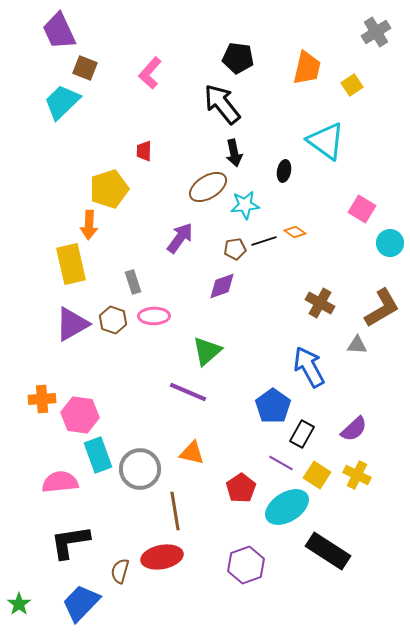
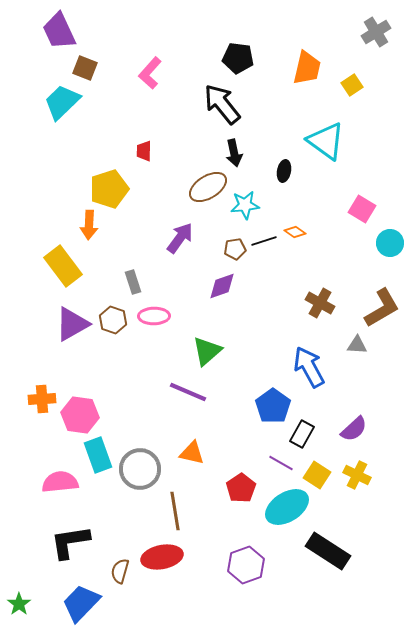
yellow rectangle at (71, 264): moved 8 px left, 2 px down; rotated 24 degrees counterclockwise
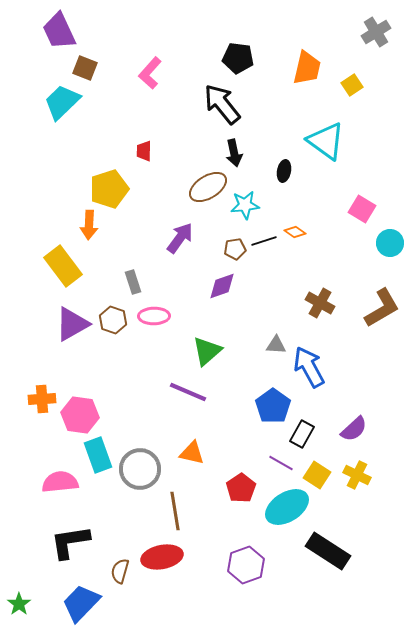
gray triangle at (357, 345): moved 81 px left
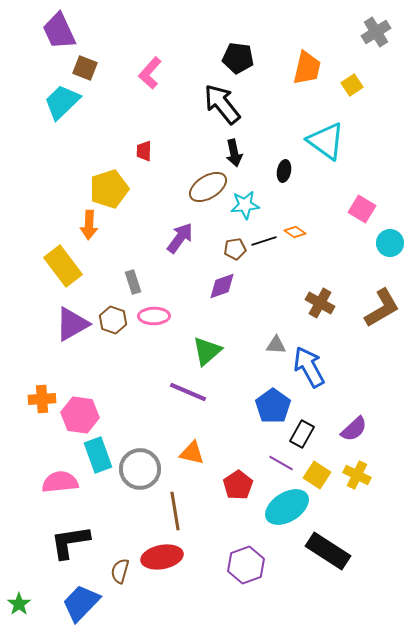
red pentagon at (241, 488): moved 3 px left, 3 px up
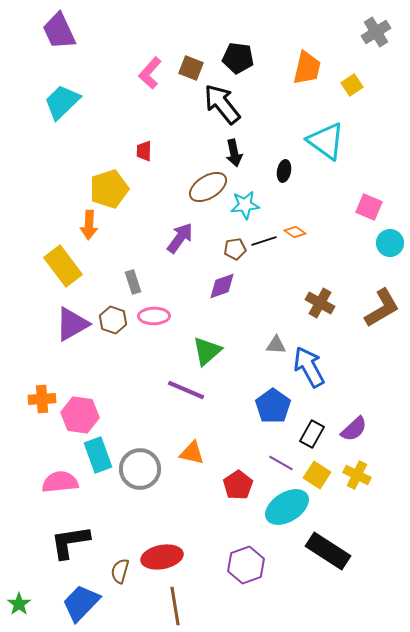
brown square at (85, 68): moved 106 px right
pink square at (362, 209): moved 7 px right, 2 px up; rotated 8 degrees counterclockwise
purple line at (188, 392): moved 2 px left, 2 px up
black rectangle at (302, 434): moved 10 px right
brown line at (175, 511): moved 95 px down
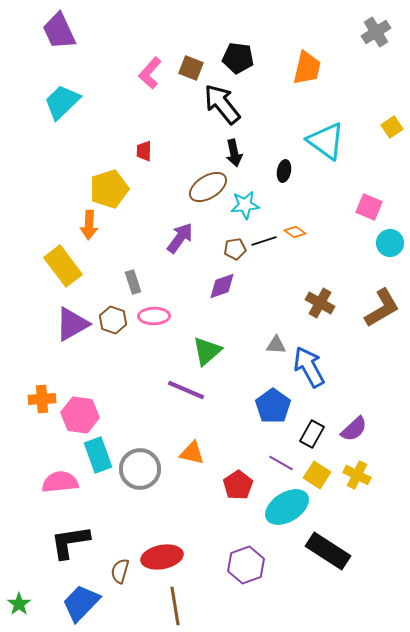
yellow square at (352, 85): moved 40 px right, 42 px down
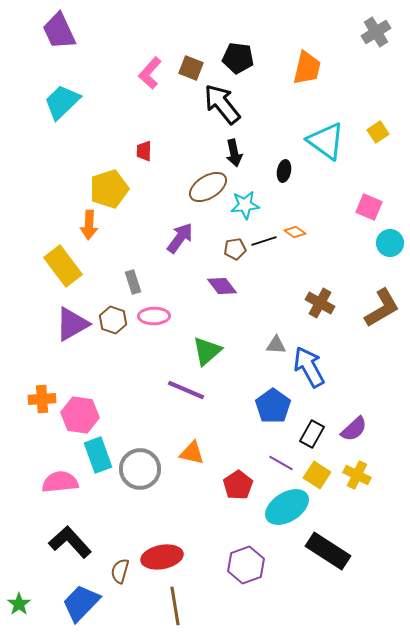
yellow square at (392, 127): moved 14 px left, 5 px down
purple diamond at (222, 286): rotated 72 degrees clockwise
black L-shape at (70, 542): rotated 57 degrees clockwise
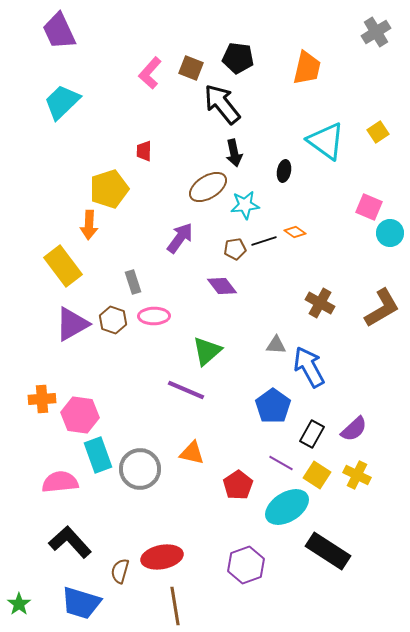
cyan circle at (390, 243): moved 10 px up
blue trapezoid at (81, 603): rotated 117 degrees counterclockwise
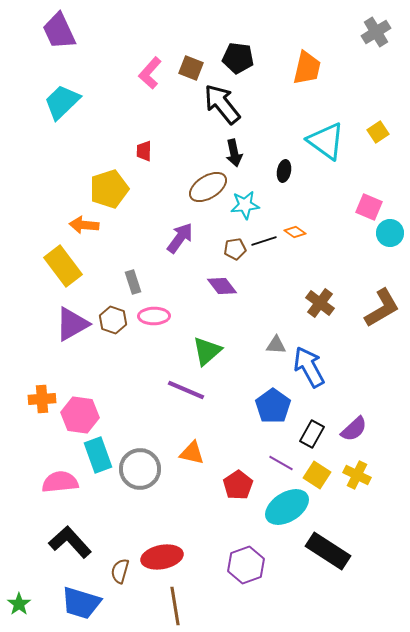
orange arrow at (89, 225): moved 5 px left; rotated 92 degrees clockwise
brown cross at (320, 303): rotated 8 degrees clockwise
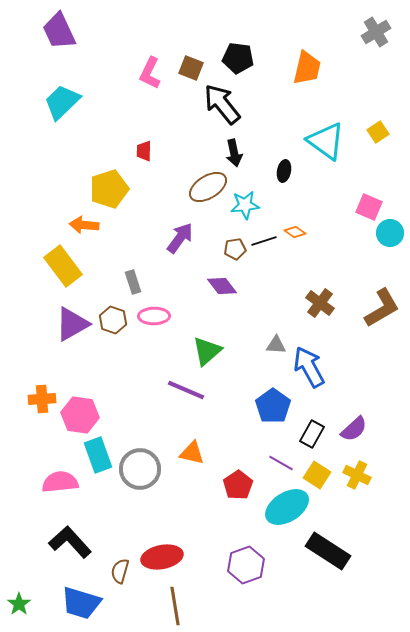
pink L-shape at (150, 73): rotated 16 degrees counterclockwise
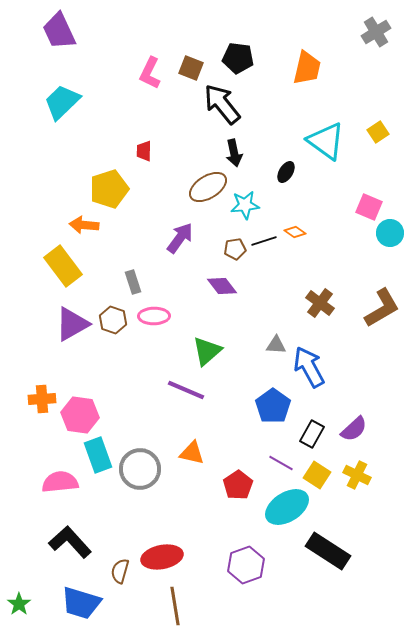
black ellipse at (284, 171): moved 2 px right, 1 px down; rotated 20 degrees clockwise
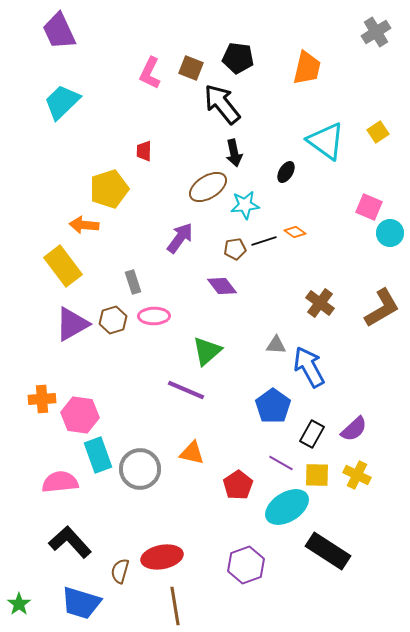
brown hexagon at (113, 320): rotated 24 degrees clockwise
yellow square at (317, 475): rotated 32 degrees counterclockwise
